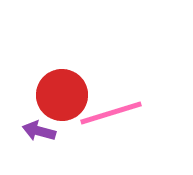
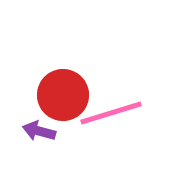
red circle: moved 1 px right
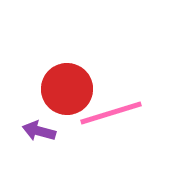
red circle: moved 4 px right, 6 px up
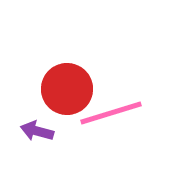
purple arrow: moved 2 px left
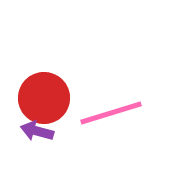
red circle: moved 23 px left, 9 px down
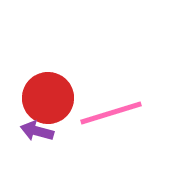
red circle: moved 4 px right
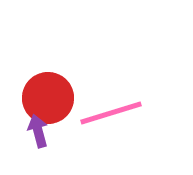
purple arrow: moved 1 px right; rotated 60 degrees clockwise
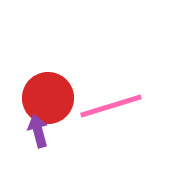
pink line: moved 7 px up
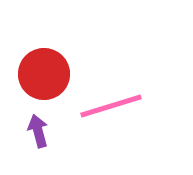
red circle: moved 4 px left, 24 px up
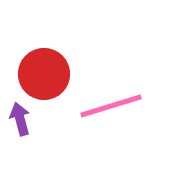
purple arrow: moved 18 px left, 12 px up
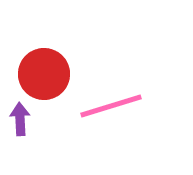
purple arrow: rotated 12 degrees clockwise
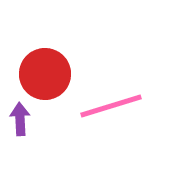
red circle: moved 1 px right
